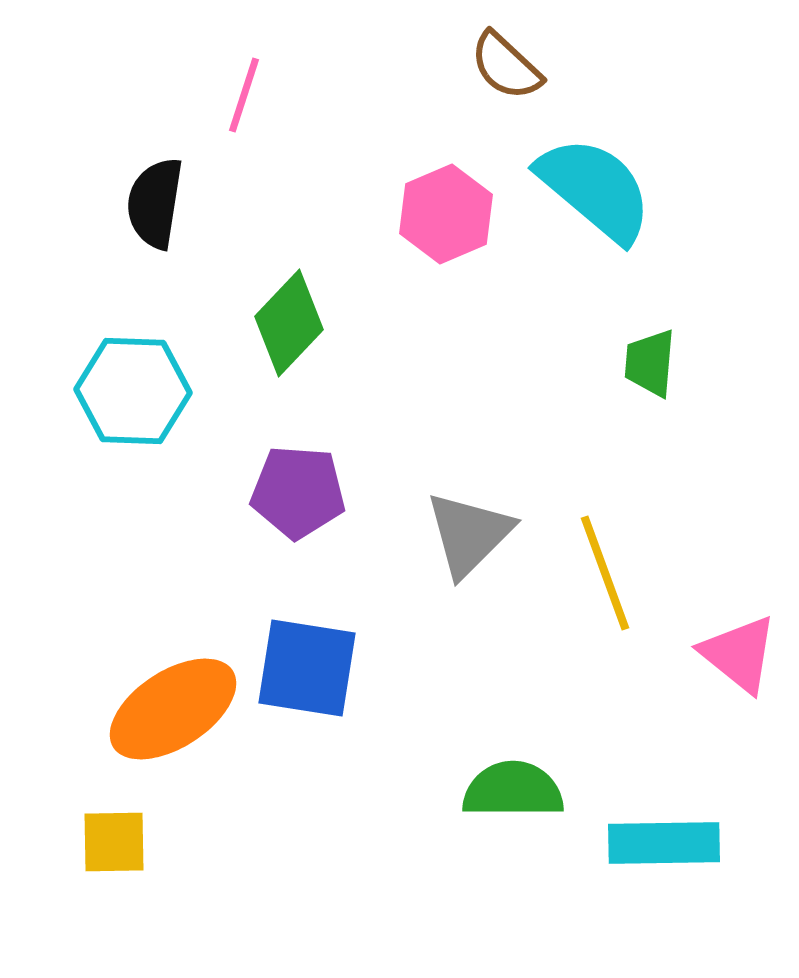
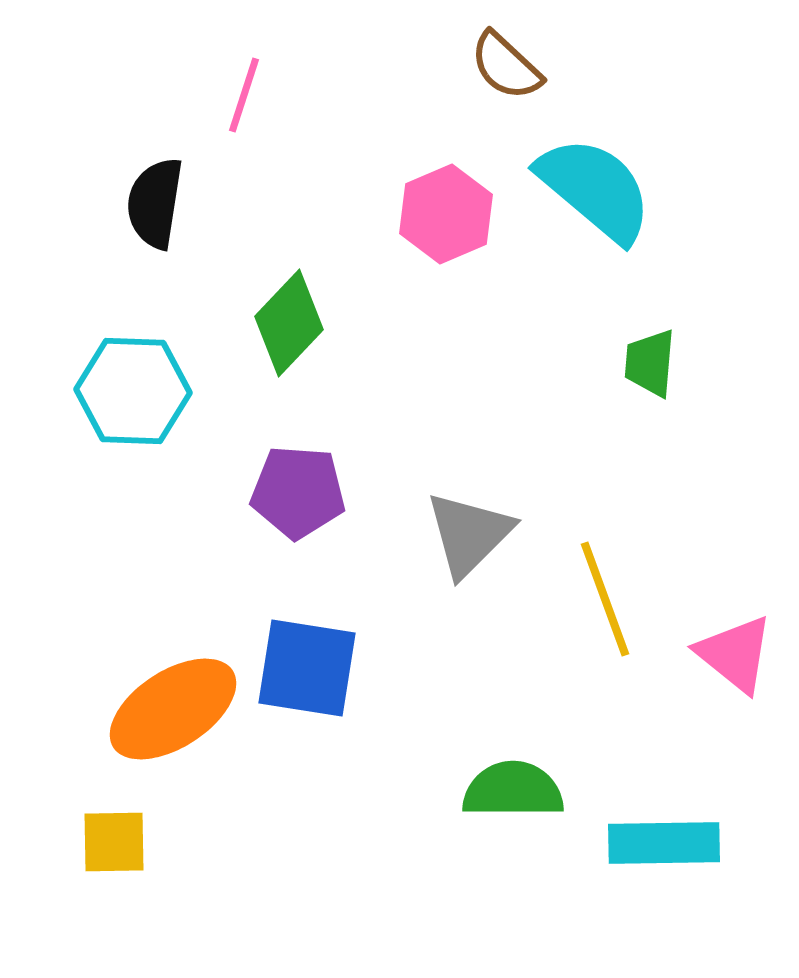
yellow line: moved 26 px down
pink triangle: moved 4 px left
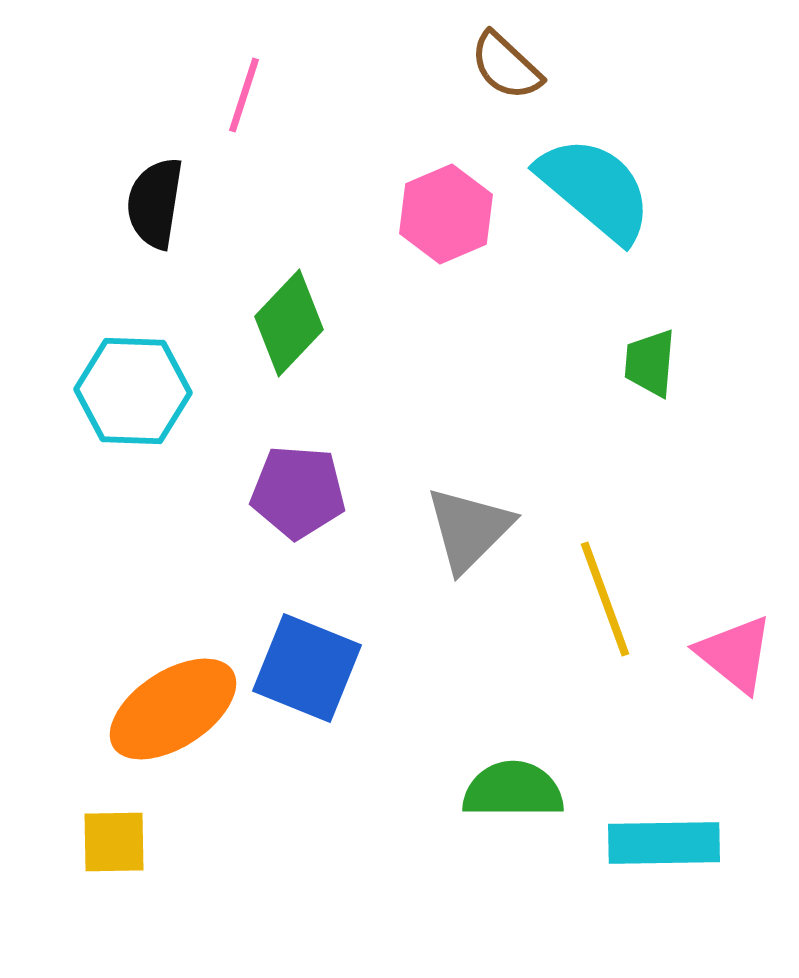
gray triangle: moved 5 px up
blue square: rotated 13 degrees clockwise
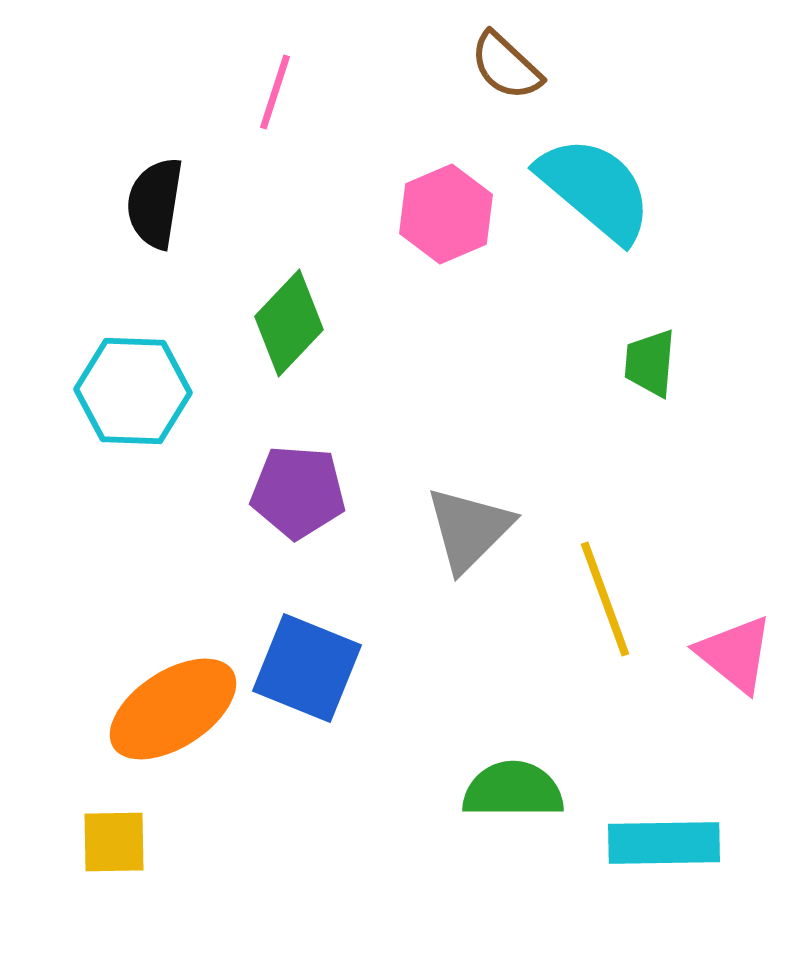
pink line: moved 31 px right, 3 px up
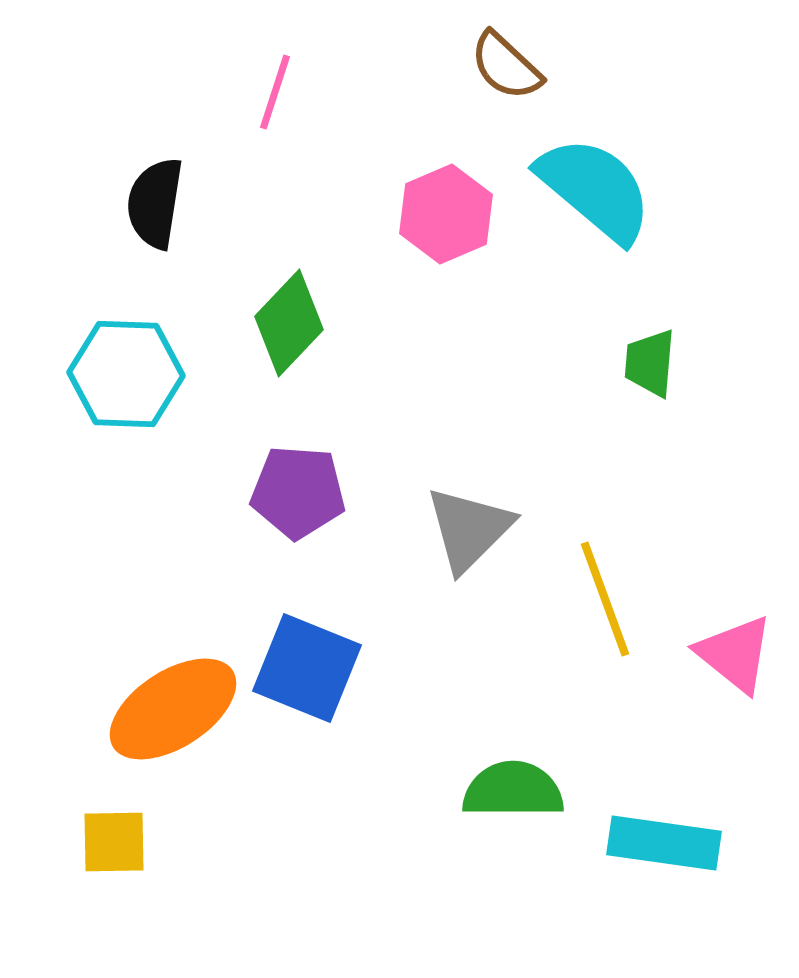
cyan hexagon: moved 7 px left, 17 px up
cyan rectangle: rotated 9 degrees clockwise
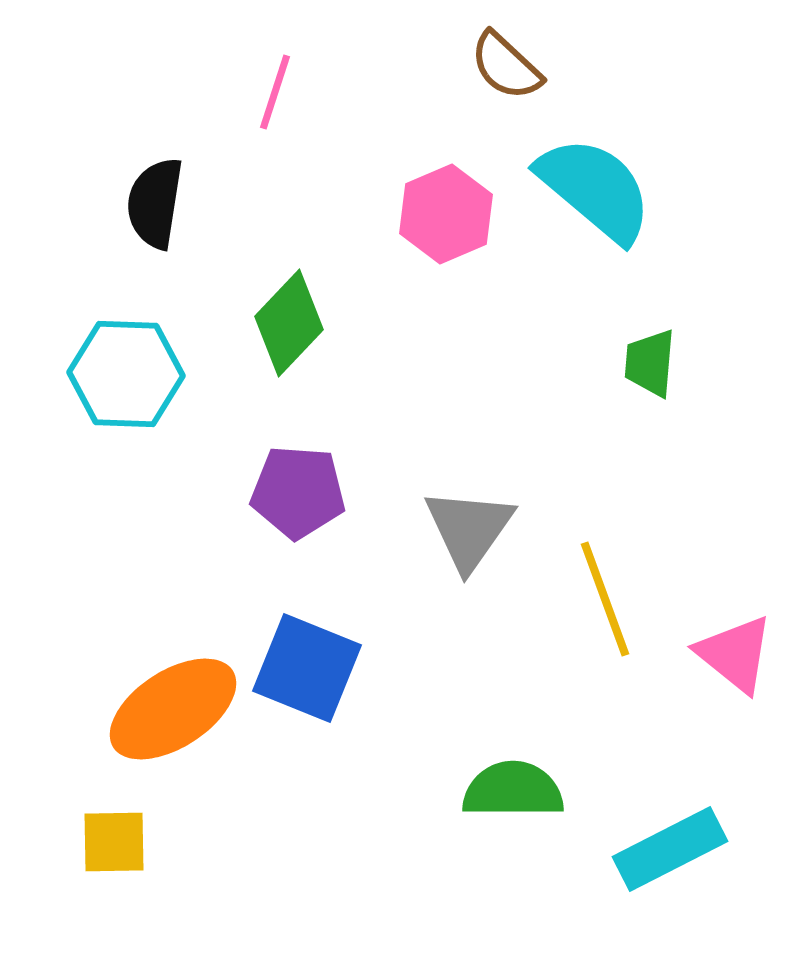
gray triangle: rotated 10 degrees counterclockwise
cyan rectangle: moved 6 px right, 6 px down; rotated 35 degrees counterclockwise
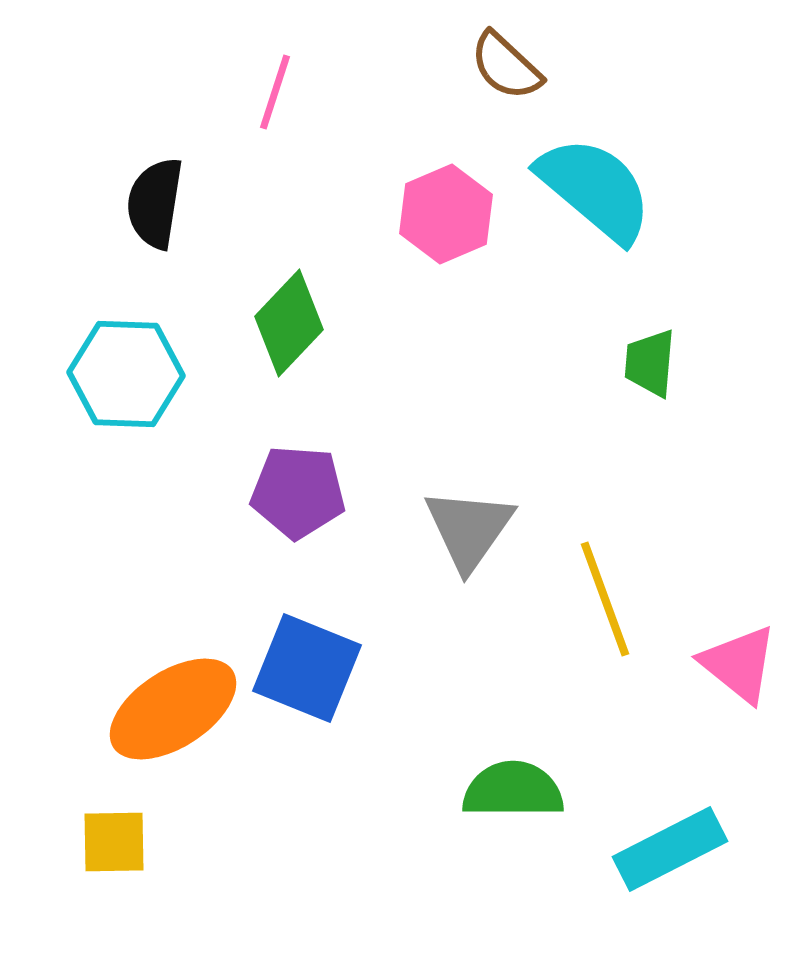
pink triangle: moved 4 px right, 10 px down
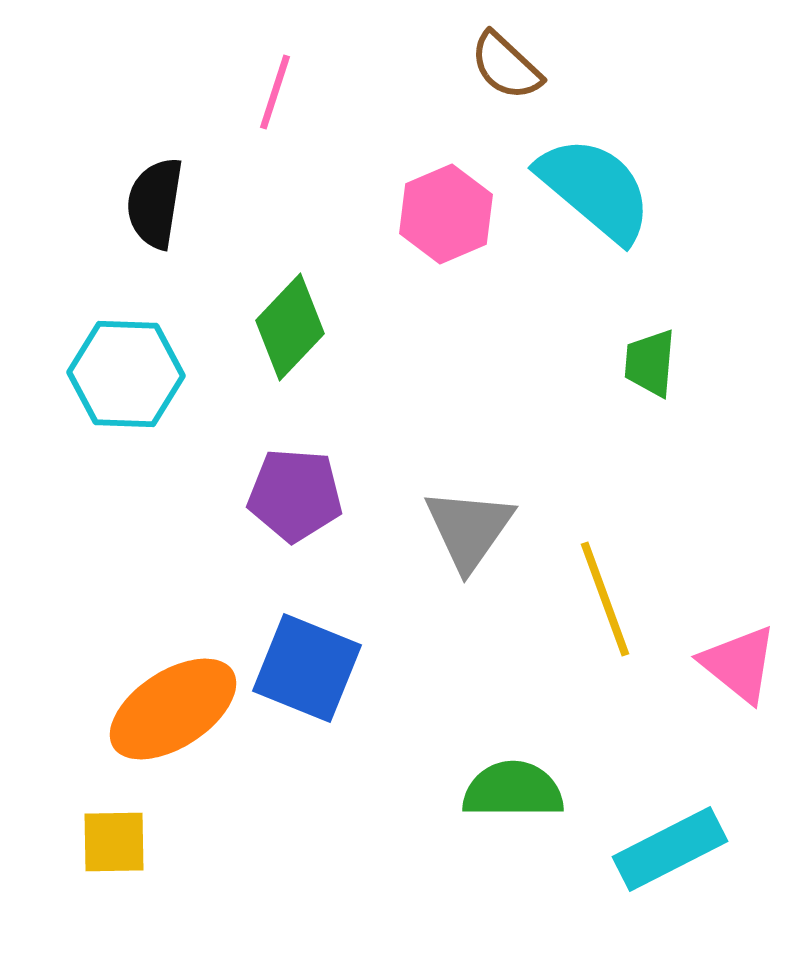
green diamond: moved 1 px right, 4 px down
purple pentagon: moved 3 px left, 3 px down
